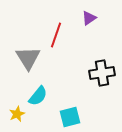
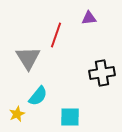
purple triangle: rotated 28 degrees clockwise
cyan square: rotated 15 degrees clockwise
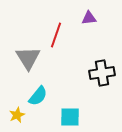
yellow star: moved 1 px down
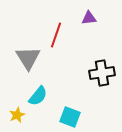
cyan square: rotated 20 degrees clockwise
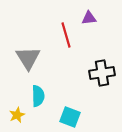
red line: moved 10 px right; rotated 35 degrees counterclockwise
cyan semicircle: rotated 40 degrees counterclockwise
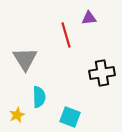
gray triangle: moved 3 px left, 1 px down
cyan semicircle: moved 1 px right, 1 px down
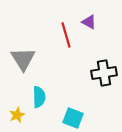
purple triangle: moved 4 px down; rotated 35 degrees clockwise
gray triangle: moved 2 px left
black cross: moved 2 px right
cyan square: moved 3 px right, 1 px down
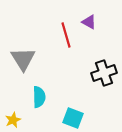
black cross: rotated 10 degrees counterclockwise
yellow star: moved 4 px left, 5 px down
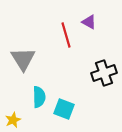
cyan square: moved 9 px left, 9 px up
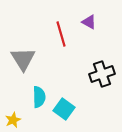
red line: moved 5 px left, 1 px up
black cross: moved 2 px left, 1 px down
cyan square: rotated 15 degrees clockwise
